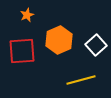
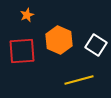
orange hexagon: rotated 12 degrees counterclockwise
white square: rotated 15 degrees counterclockwise
yellow line: moved 2 px left
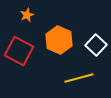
white square: rotated 10 degrees clockwise
red square: moved 3 px left; rotated 32 degrees clockwise
yellow line: moved 2 px up
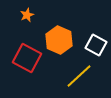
white square: rotated 15 degrees counterclockwise
red square: moved 8 px right, 7 px down
yellow line: moved 2 px up; rotated 28 degrees counterclockwise
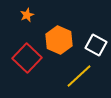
red square: rotated 16 degrees clockwise
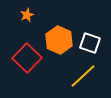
white square: moved 6 px left, 2 px up; rotated 10 degrees counterclockwise
yellow line: moved 4 px right
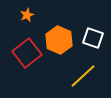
white square: moved 3 px right, 5 px up
red square: moved 5 px up; rotated 8 degrees clockwise
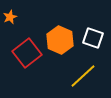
orange star: moved 17 px left, 2 px down
orange hexagon: moved 1 px right
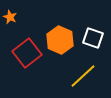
orange star: rotated 24 degrees counterclockwise
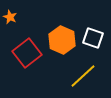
orange hexagon: moved 2 px right
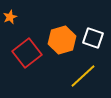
orange star: rotated 24 degrees clockwise
orange hexagon: rotated 20 degrees clockwise
